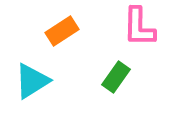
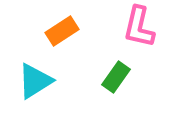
pink L-shape: rotated 12 degrees clockwise
cyan triangle: moved 3 px right
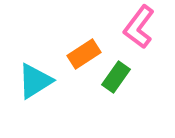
pink L-shape: rotated 24 degrees clockwise
orange rectangle: moved 22 px right, 23 px down
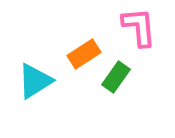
pink L-shape: rotated 138 degrees clockwise
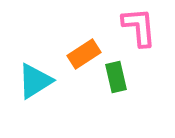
green rectangle: rotated 48 degrees counterclockwise
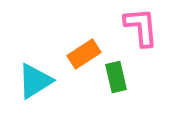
pink L-shape: moved 2 px right
